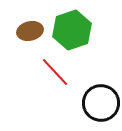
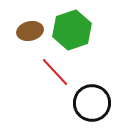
black circle: moved 9 px left
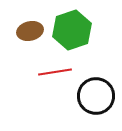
red line: rotated 56 degrees counterclockwise
black circle: moved 4 px right, 7 px up
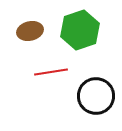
green hexagon: moved 8 px right
red line: moved 4 px left
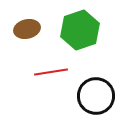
brown ellipse: moved 3 px left, 2 px up
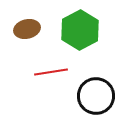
green hexagon: rotated 9 degrees counterclockwise
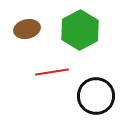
red line: moved 1 px right
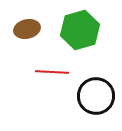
green hexagon: rotated 12 degrees clockwise
red line: rotated 12 degrees clockwise
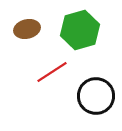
red line: rotated 36 degrees counterclockwise
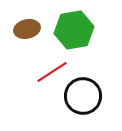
green hexagon: moved 6 px left; rotated 6 degrees clockwise
black circle: moved 13 px left
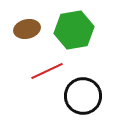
red line: moved 5 px left, 1 px up; rotated 8 degrees clockwise
